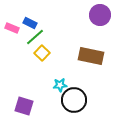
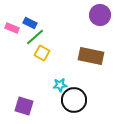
yellow square: rotated 14 degrees counterclockwise
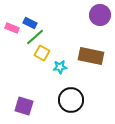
cyan star: moved 18 px up
black circle: moved 3 px left
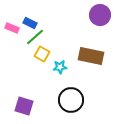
yellow square: moved 1 px down
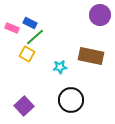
yellow square: moved 15 px left
purple square: rotated 30 degrees clockwise
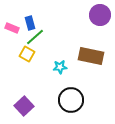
blue rectangle: rotated 48 degrees clockwise
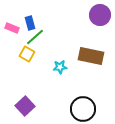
black circle: moved 12 px right, 9 px down
purple square: moved 1 px right
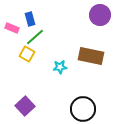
blue rectangle: moved 4 px up
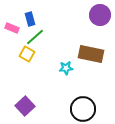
brown rectangle: moved 2 px up
cyan star: moved 6 px right, 1 px down
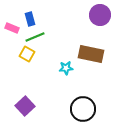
green line: rotated 18 degrees clockwise
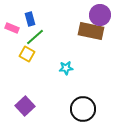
green line: rotated 18 degrees counterclockwise
brown rectangle: moved 23 px up
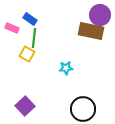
blue rectangle: rotated 40 degrees counterclockwise
green line: moved 1 px left, 1 px down; rotated 42 degrees counterclockwise
